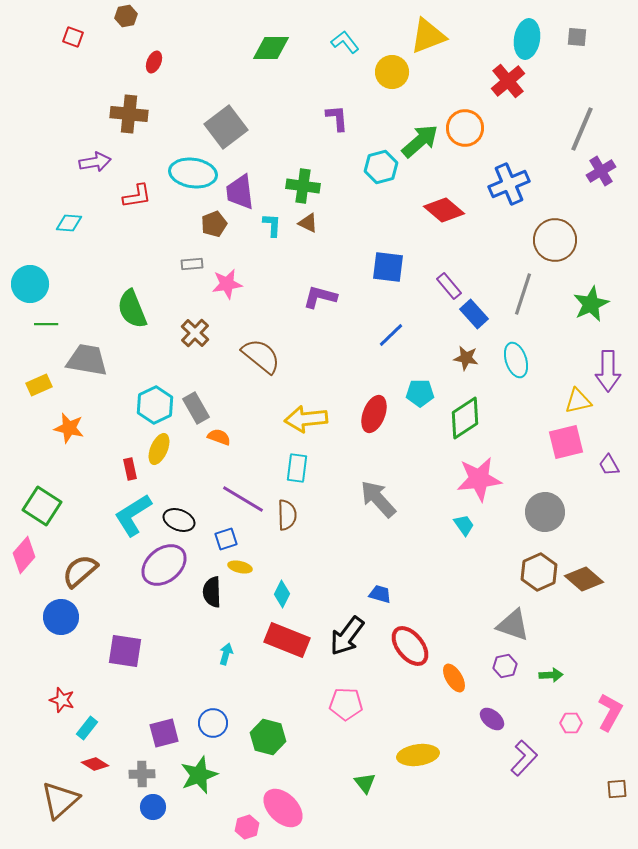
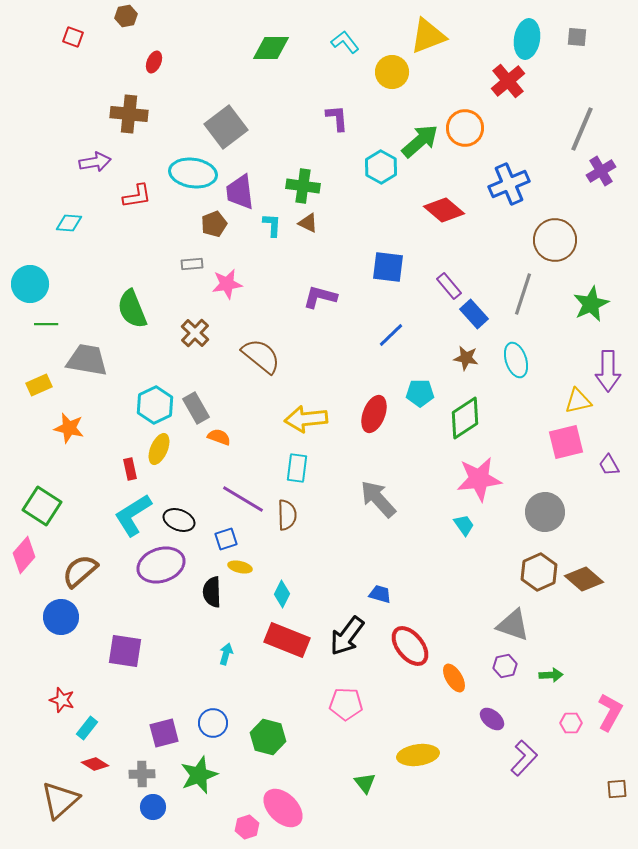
cyan hexagon at (381, 167): rotated 16 degrees counterclockwise
purple ellipse at (164, 565): moved 3 px left; rotated 21 degrees clockwise
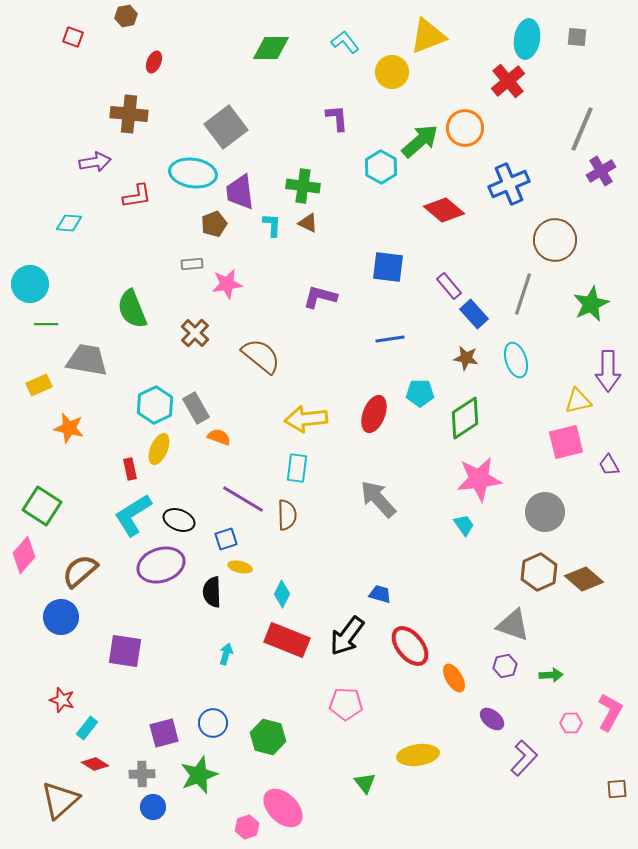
blue line at (391, 335): moved 1 px left, 4 px down; rotated 36 degrees clockwise
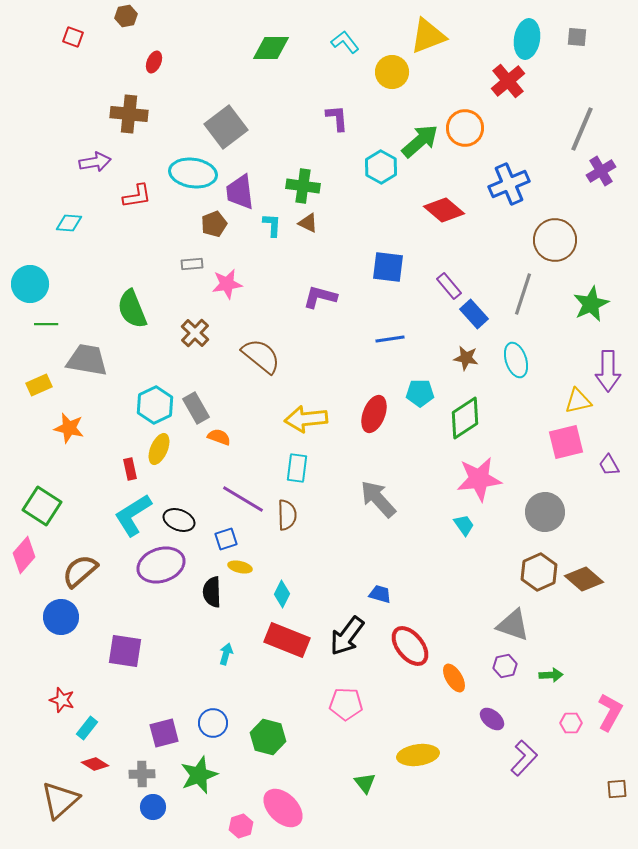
pink hexagon at (247, 827): moved 6 px left, 1 px up
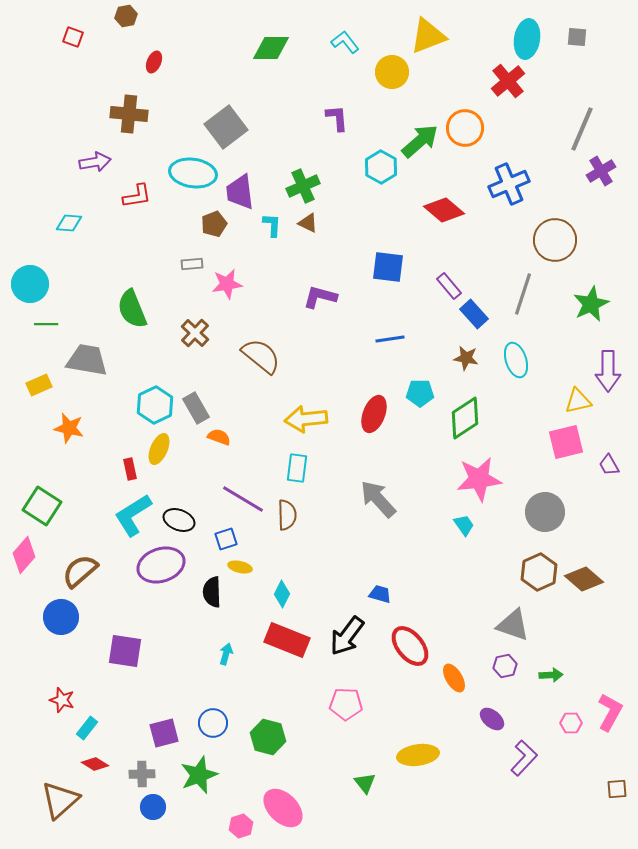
green cross at (303, 186): rotated 32 degrees counterclockwise
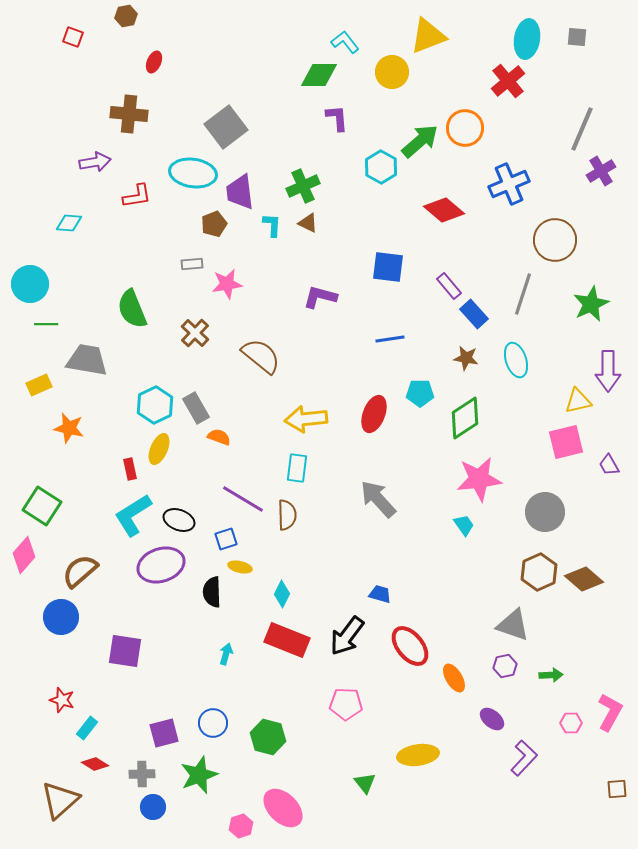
green diamond at (271, 48): moved 48 px right, 27 px down
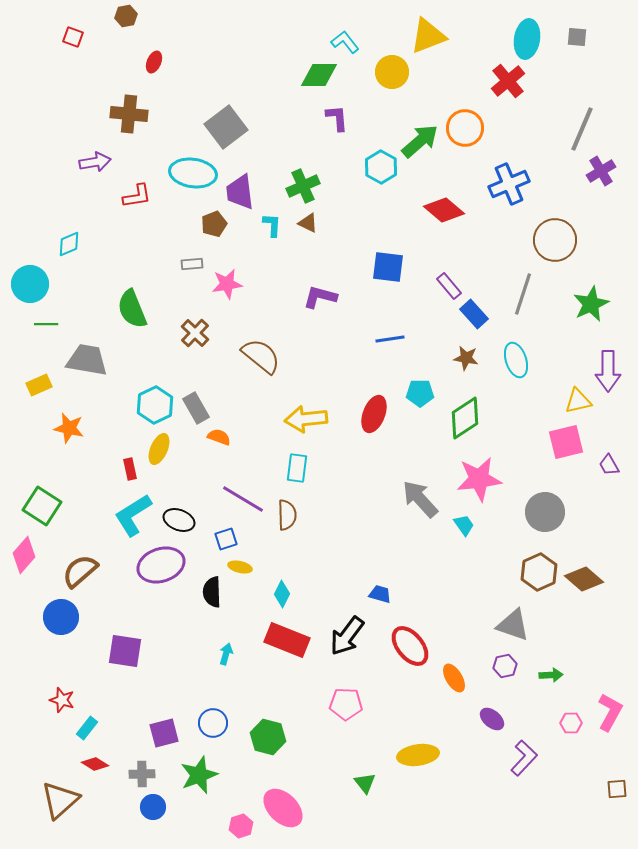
cyan diamond at (69, 223): moved 21 px down; rotated 28 degrees counterclockwise
gray arrow at (378, 499): moved 42 px right
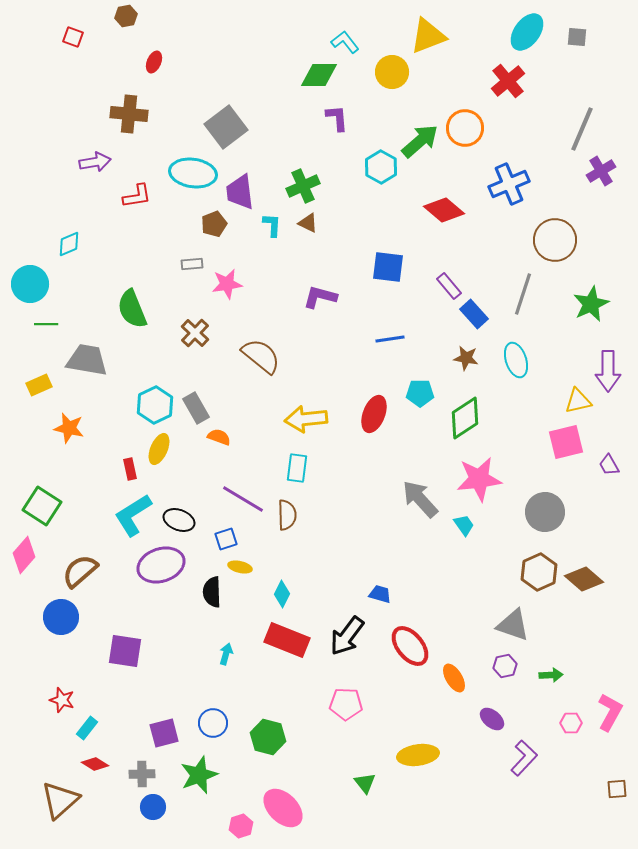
cyan ellipse at (527, 39): moved 7 px up; rotated 27 degrees clockwise
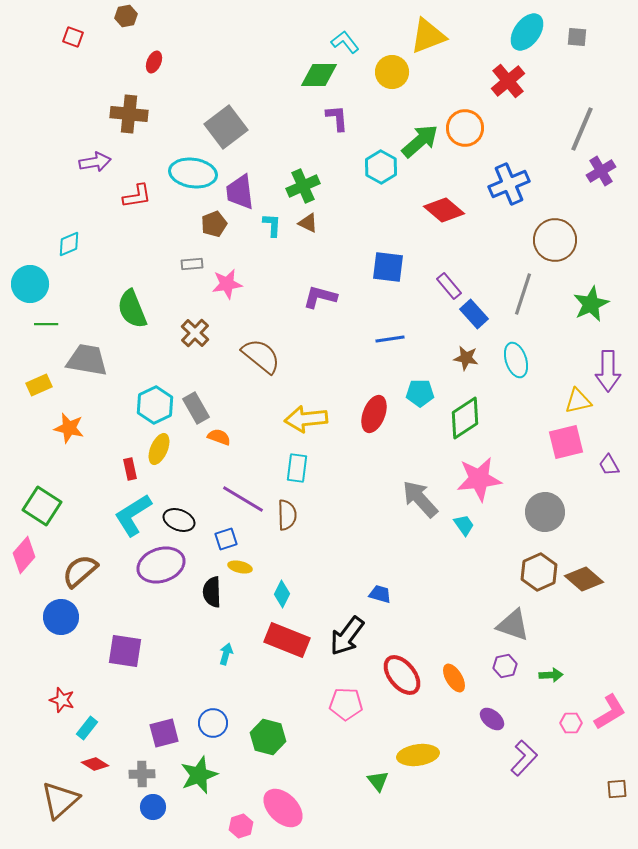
red ellipse at (410, 646): moved 8 px left, 29 px down
pink L-shape at (610, 712): rotated 30 degrees clockwise
green triangle at (365, 783): moved 13 px right, 2 px up
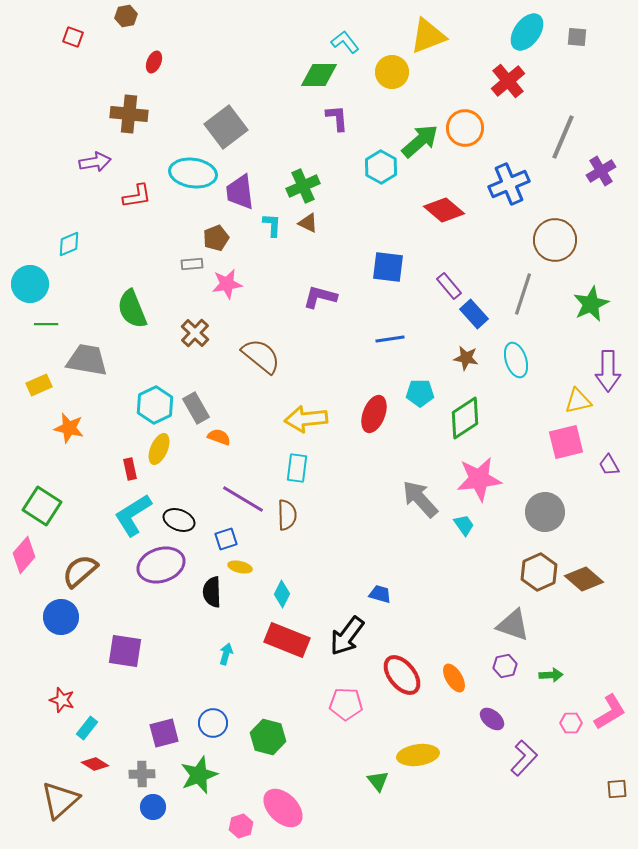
gray line at (582, 129): moved 19 px left, 8 px down
brown pentagon at (214, 224): moved 2 px right, 14 px down
